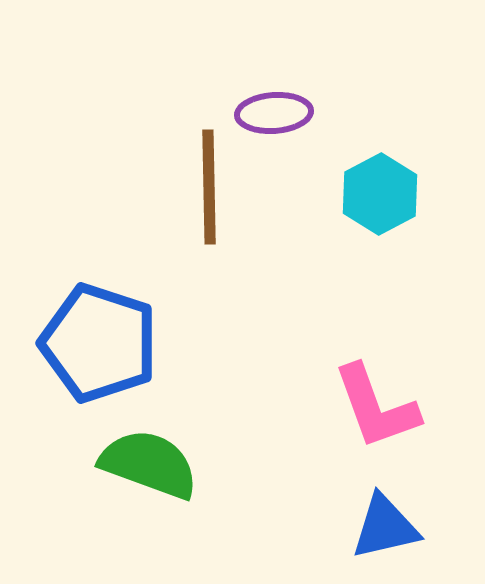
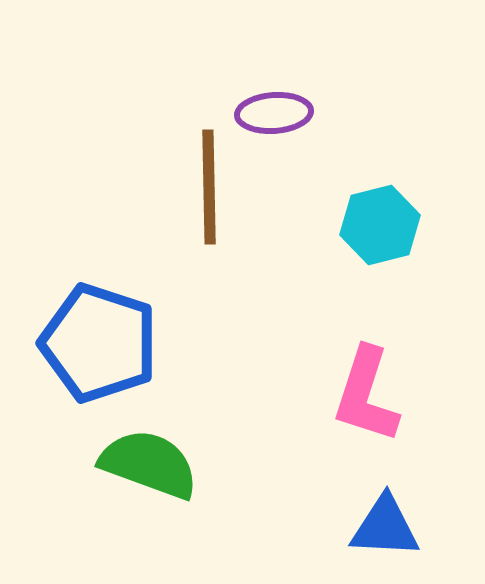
cyan hexagon: moved 31 px down; rotated 14 degrees clockwise
pink L-shape: moved 10 px left, 12 px up; rotated 38 degrees clockwise
blue triangle: rotated 16 degrees clockwise
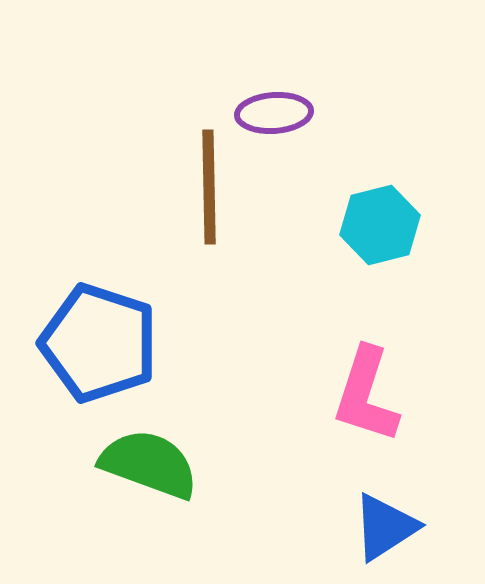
blue triangle: rotated 36 degrees counterclockwise
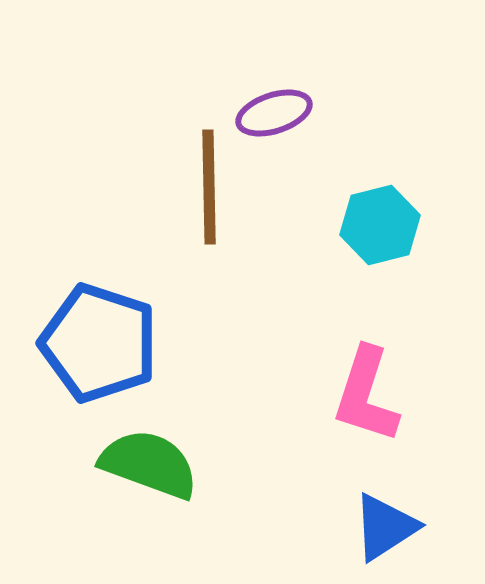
purple ellipse: rotated 14 degrees counterclockwise
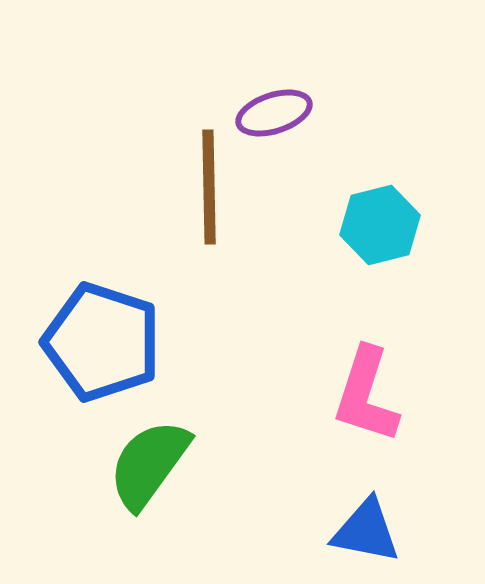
blue pentagon: moved 3 px right, 1 px up
green semicircle: rotated 74 degrees counterclockwise
blue triangle: moved 19 px left, 4 px down; rotated 44 degrees clockwise
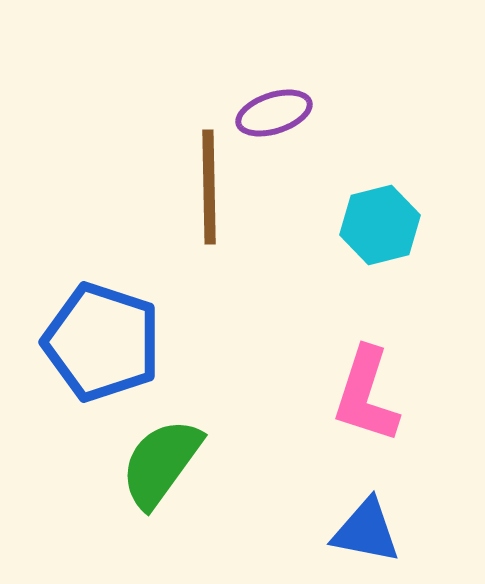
green semicircle: moved 12 px right, 1 px up
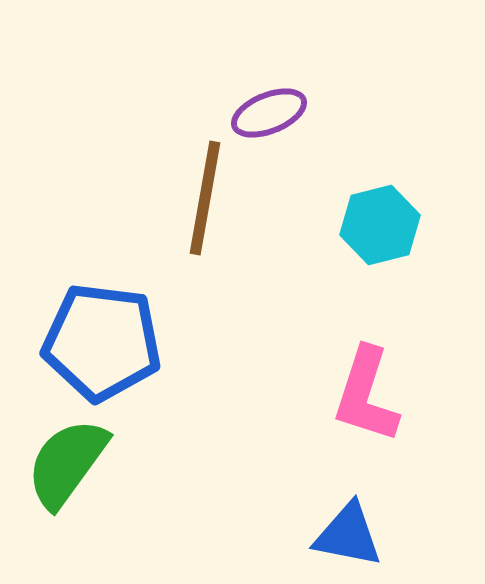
purple ellipse: moved 5 px left; rotated 4 degrees counterclockwise
brown line: moved 4 px left, 11 px down; rotated 11 degrees clockwise
blue pentagon: rotated 11 degrees counterclockwise
green semicircle: moved 94 px left
blue triangle: moved 18 px left, 4 px down
